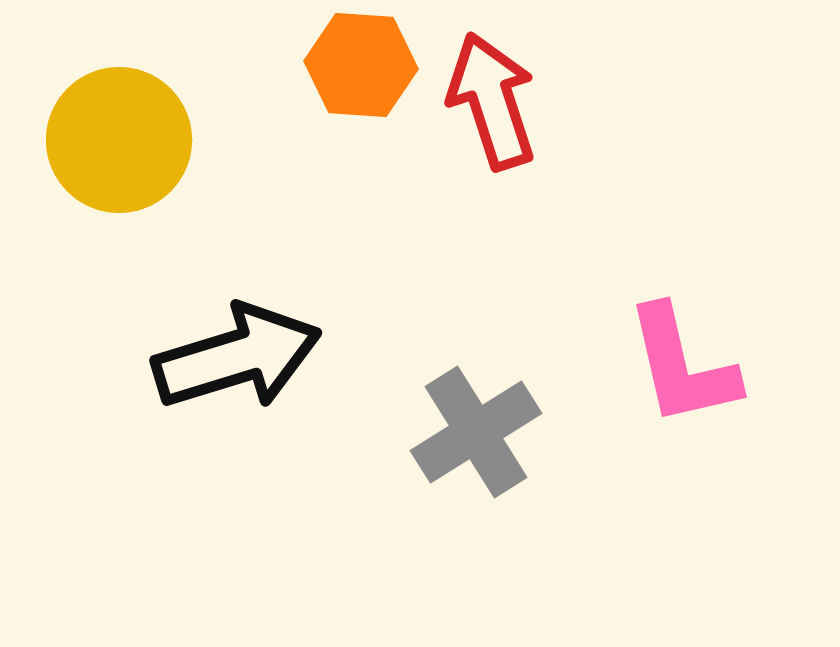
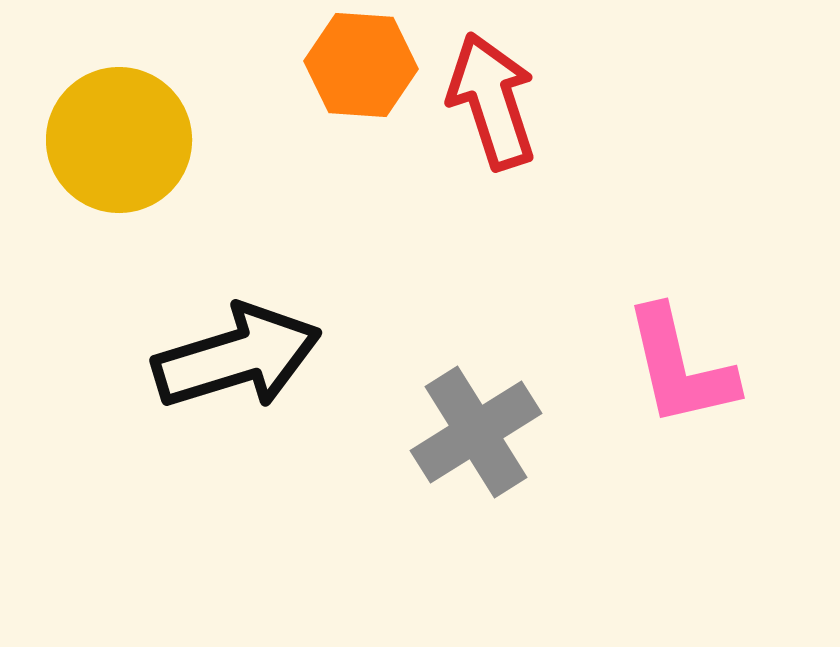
pink L-shape: moved 2 px left, 1 px down
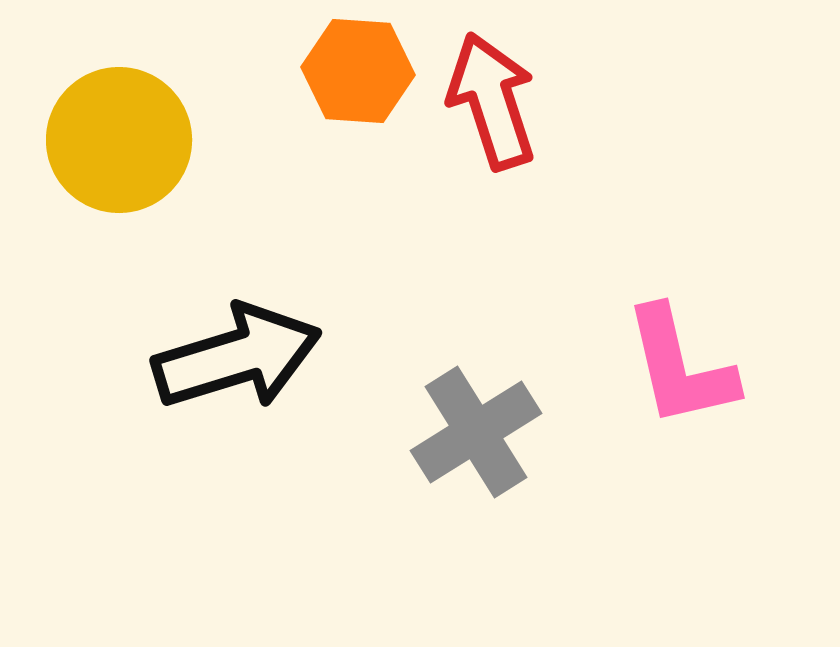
orange hexagon: moved 3 px left, 6 px down
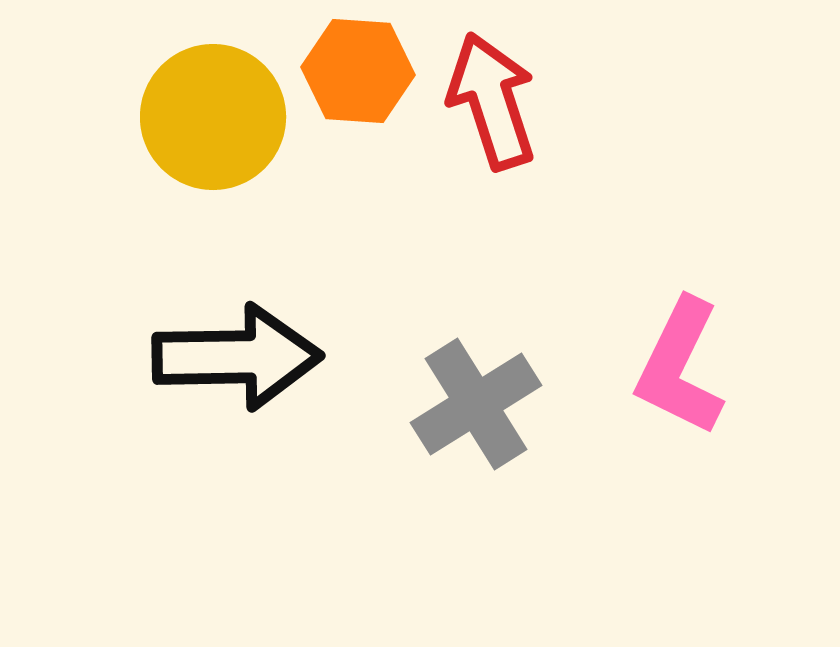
yellow circle: moved 94 px right, 23 px up
black arrow: rotated 16 degrees clockwise
pink L-shape: rotated 39 degrees clockwise
gray cross: moved 28 px up
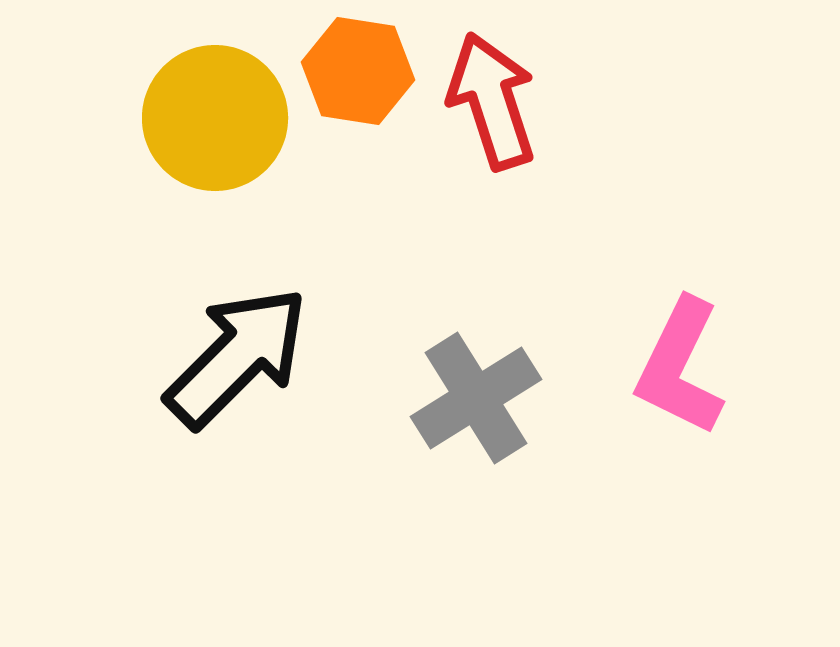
orange hexagon: rotated 5 degrees clockwise
yellow circle: moved 2 px right, 1 px down
black arrow: rotated 44 degrees counterclockwise
gray cross: moved 6 px up
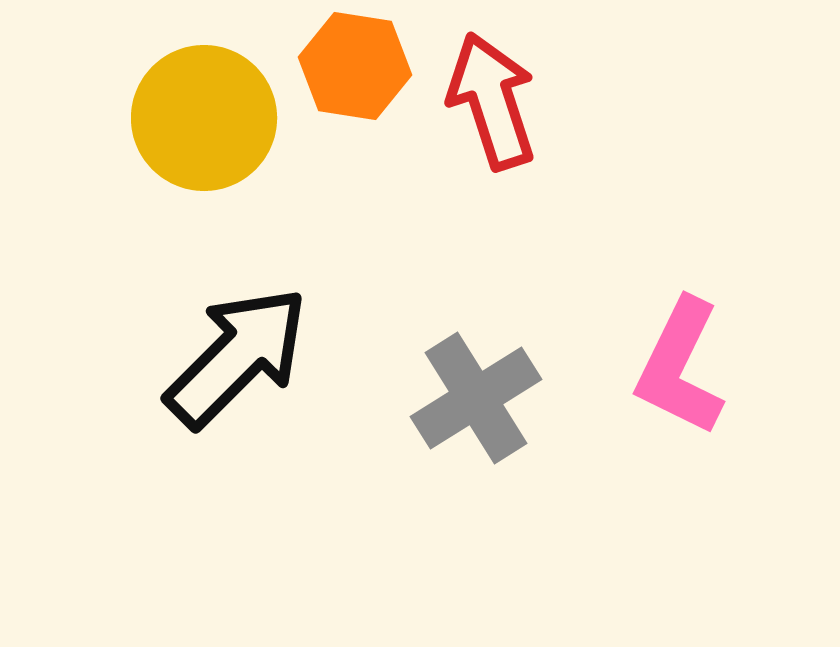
orange hexagon: moved 3 px left, 5 px up
yellow circle: moved 11 px left
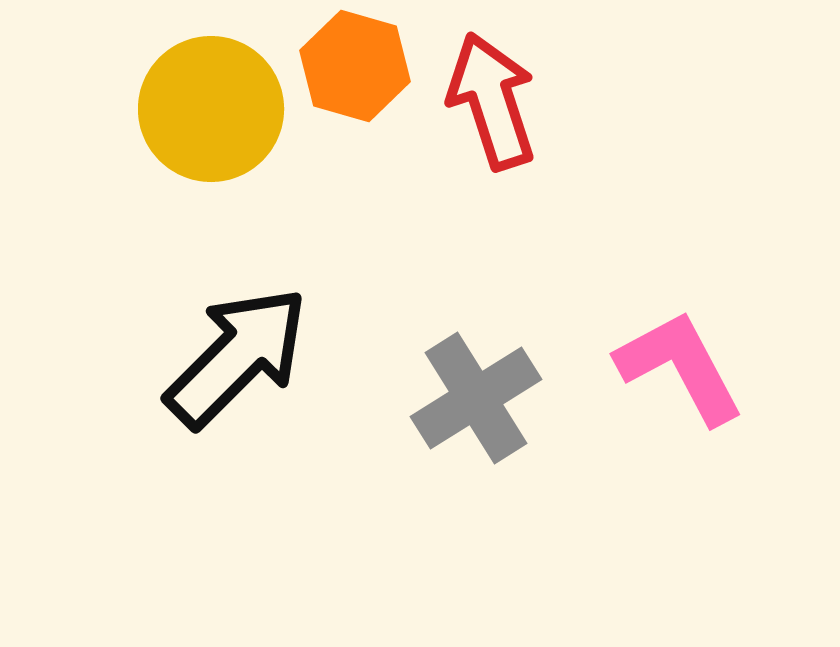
orange hexagon: rotated 7 degrees clockwise
yellow circle: moved 7 px right, 9 px up
pink L-shape: rotated 126 degrees clockwise
